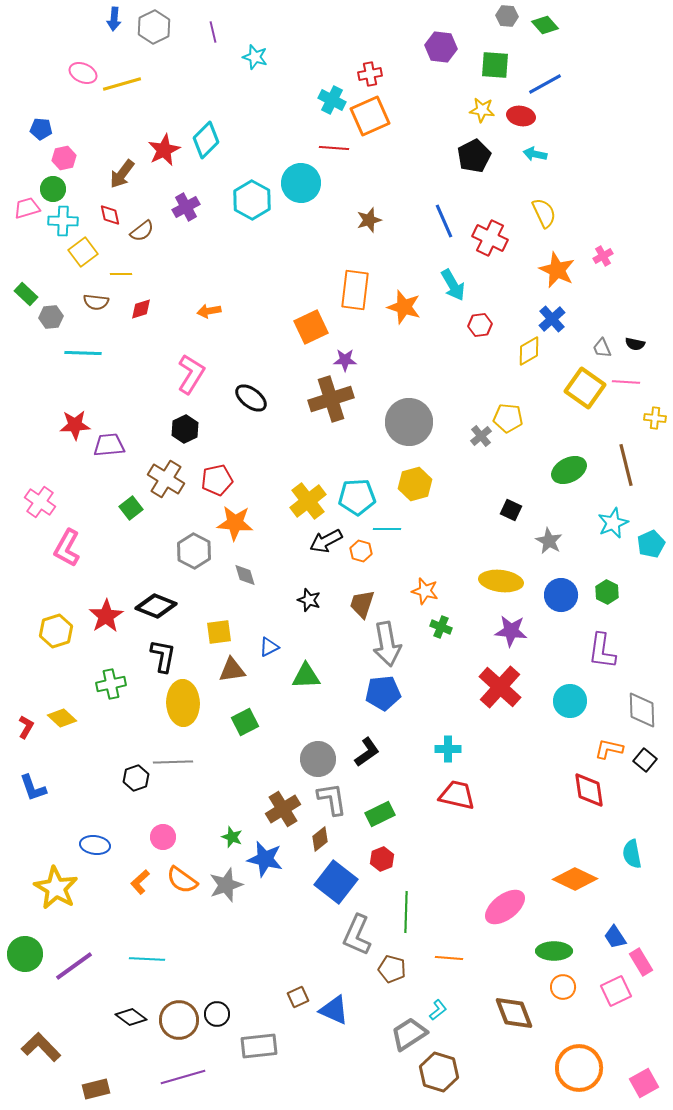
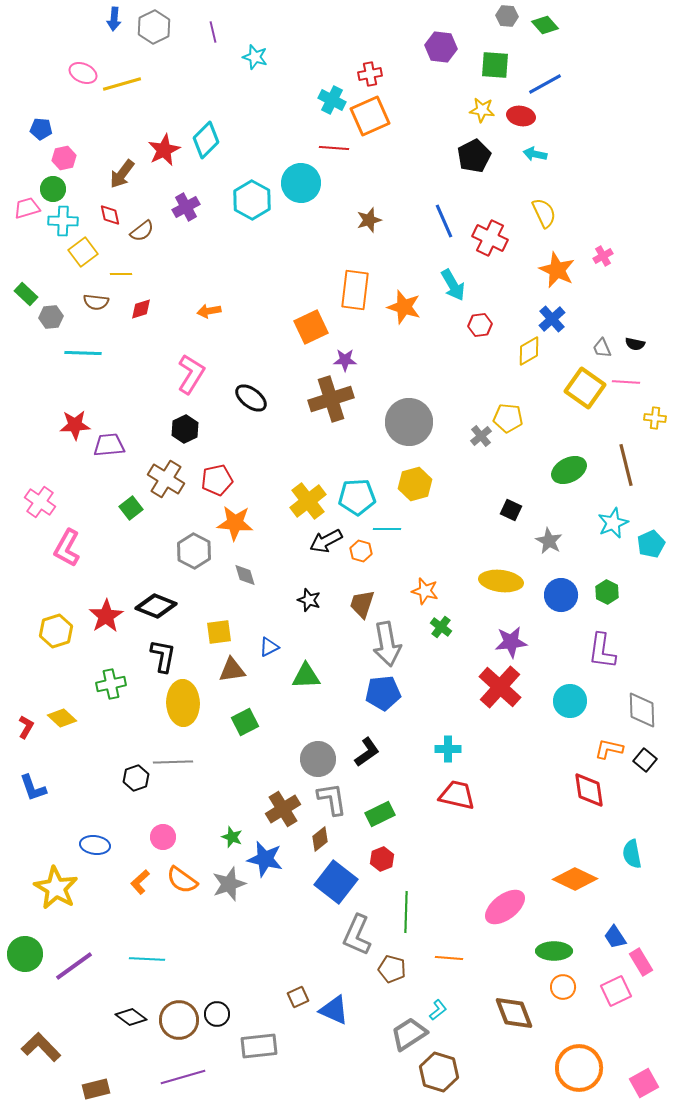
green cross at (441, 627): rotated 15 degrees clockwise
purple star at (511, 631): moved 11 px down; rotated 12 degrees counterclockwise
gray star at (226, 885): moved 3 px right, 1 px up
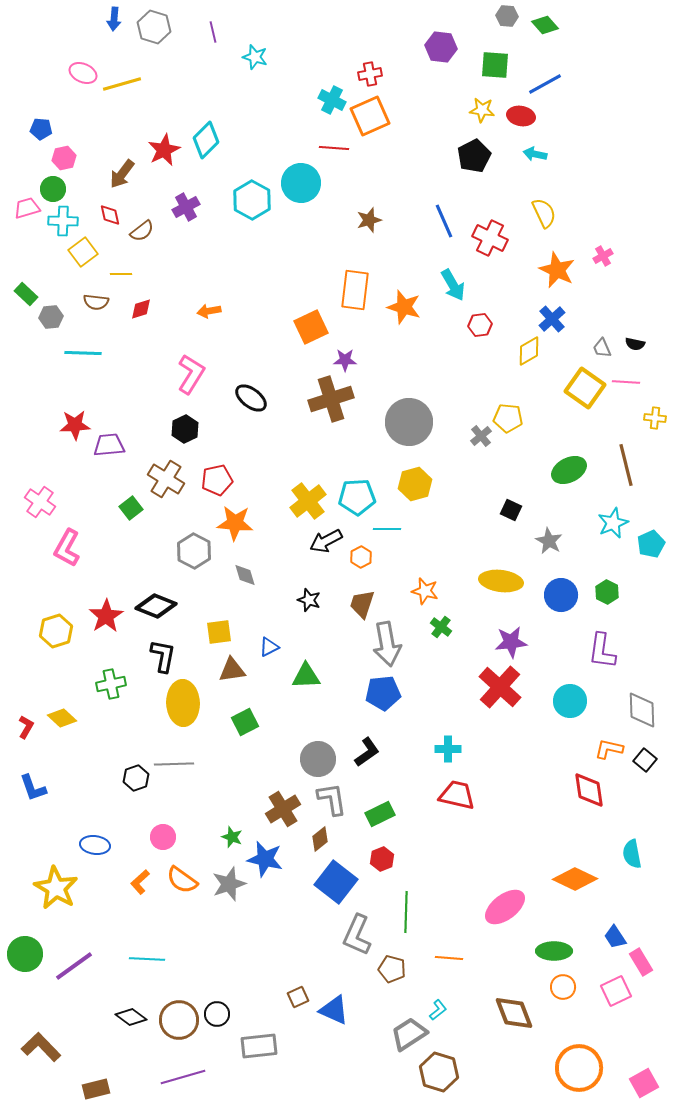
gray hexagon at (154, 27): rotated 16 degrees counterclockwise
orange hexagon at (361, 551): moved 6 px down; rotated 15 degrees clockwise
gray line at (173, 762): moved 1 px right, 2 px down
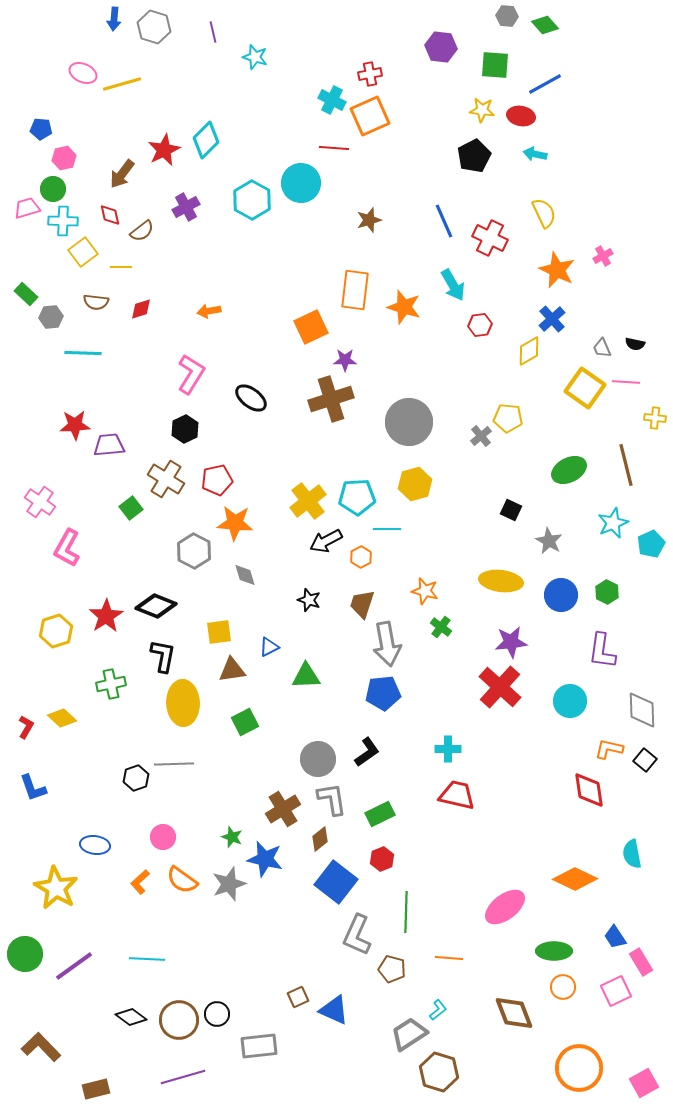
yellow line at (121, 274): moved 7 px up
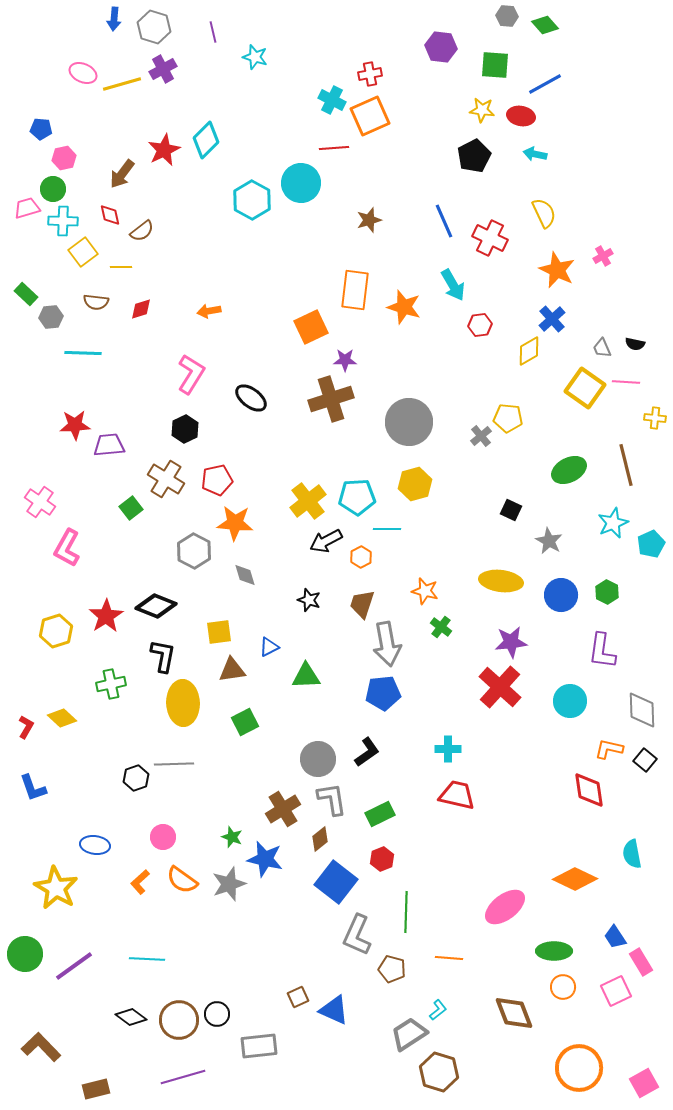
red line at (334, 148): rotated 8 degrees counterclockwise
purple cross at (186, 207): moved 23 px left, 138 px up
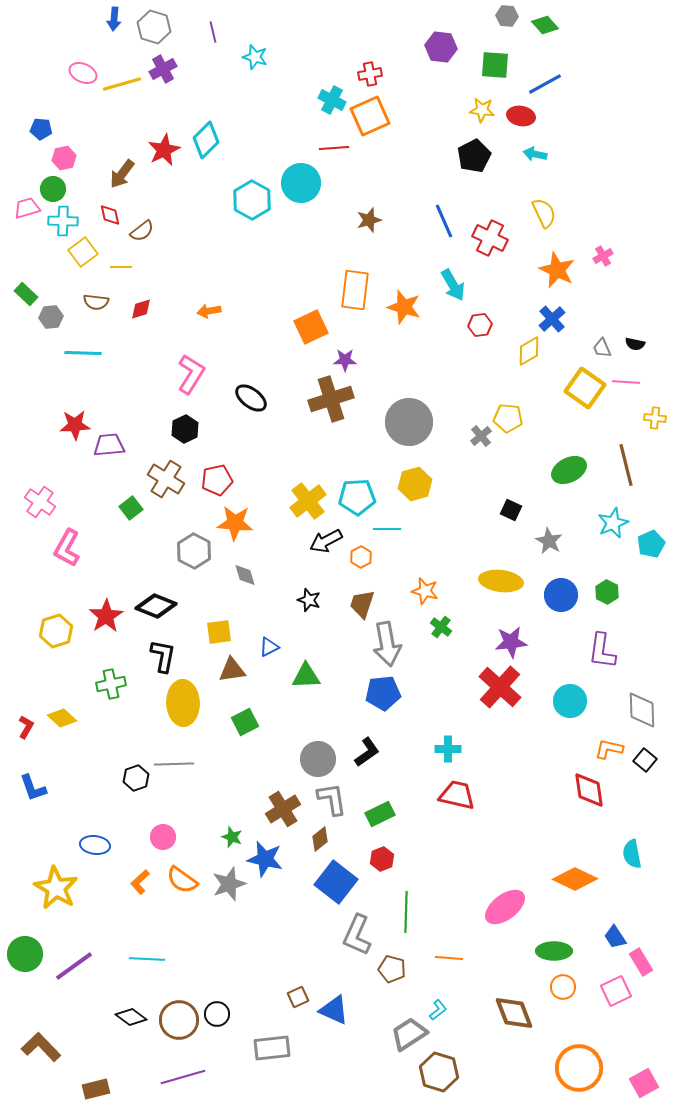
gray rectangle at (259, 1046): moved 13 px right, 2 px down
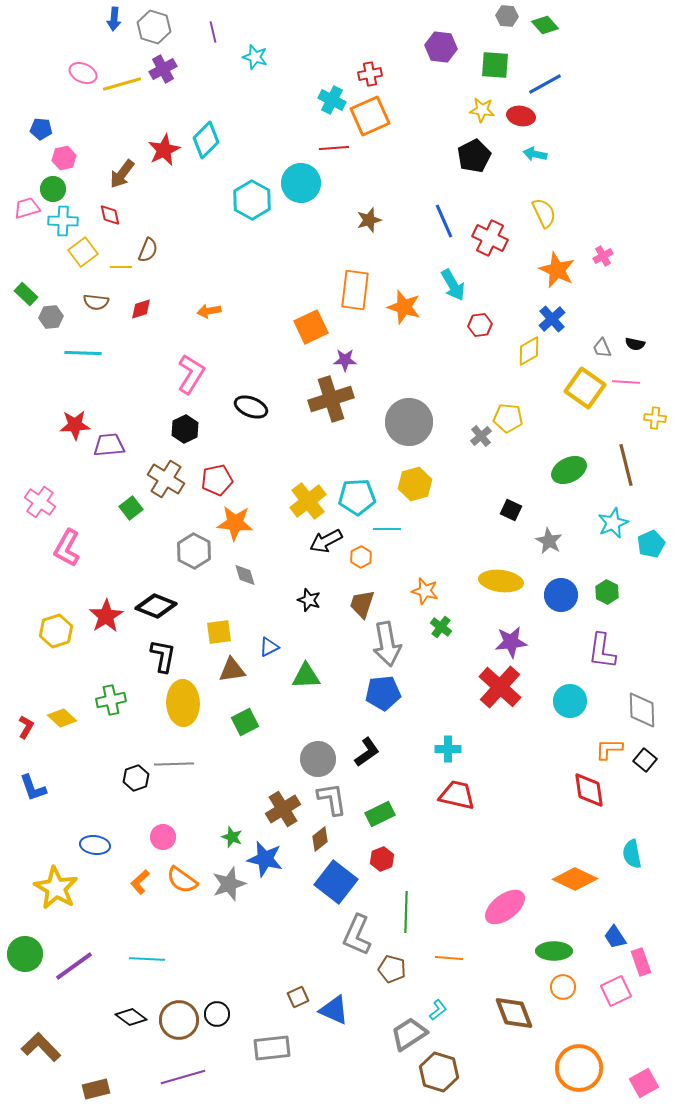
brown semicircle at (142, 231): moved 6 px right, 19 px down; rotated 30 degrees counterclockwise
black ellipse at (251, 398): moved 9 px down; rotated 16 degrees counterclockwise
green cross at (111, 684): moved 16 px down
orange L-shape at (609, 749): rotated 12 degrees counterclockwise
pink rectangle at (641, 962): rotated 12 degrees clockwise
